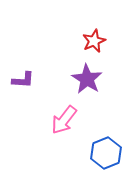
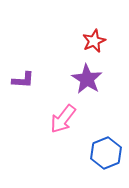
pink arrow: moved 1 px left, 1 px up
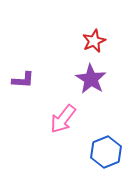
purple star: moved 4 px right
blue hexagon: moved 1 px up
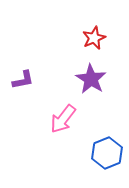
red star: moved 3 px up
purple L-shape: rotated 15 degrees counterclockwise
blue hexagon: moved 1 px right, 1 px down
